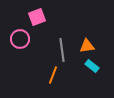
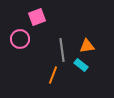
cyan rectangle: moved 11 px left, 1 px up
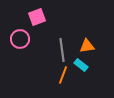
orange line: moved 10 px right
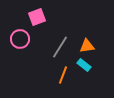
gray line: moved 2 px left, 3 px up; rotated 40 degrees clockwise
cyan rectangle: moved 3 px right
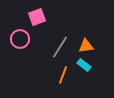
orange triangle: moved 1 px left
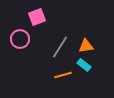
orange line: rotated 54 degrees clockwise
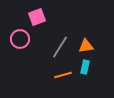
cyan rectangle: moved 1 px right, 2 px down; rotated 64 degrees clockwise
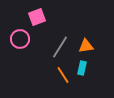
cyan rectangle: moved 3 px left, 1 px down
orange line: rotated 72 degrees clockwise
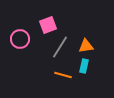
pink square: moved 11 px right, 8 px down
cyan rectangle: moved 2 px right, 2 px up
orange line: rotated 42 degrees counterclockwise
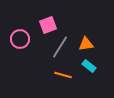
orange triangle: moved 2 px up
cyan rectangle: moved 5 px right; rotated 64 degrees counterclockwise
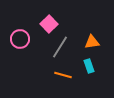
pink square: moved 1 px right, 1 px up; rotated 24 degrees counterclockwise
orange triangle: moved 6 px right, 2 px up
cyan rectangle: rotated 32 degrees clockwise
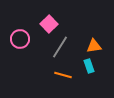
orange triangle: moved 2 px right, 4 px down
